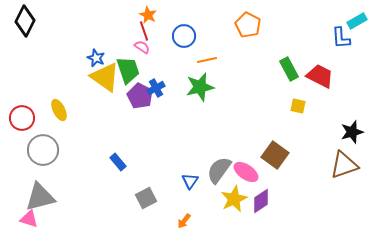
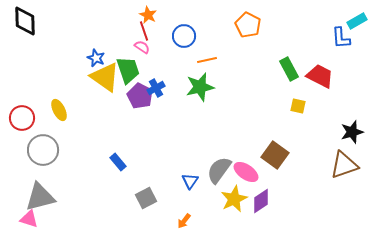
black diamond: rotated 28 degrees counterclockwise
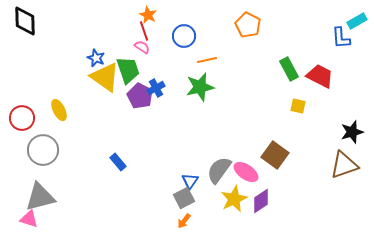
gray square: moved 38 px right
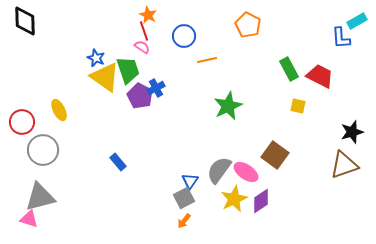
green star: moved 28 px right, 19 px down; rotated 12 degrees counterclockwise
red circle: moved 4 px down
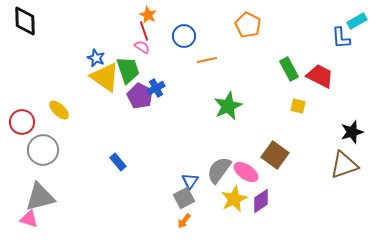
yellow ellipse: rotated 20 degrees counterclockwise
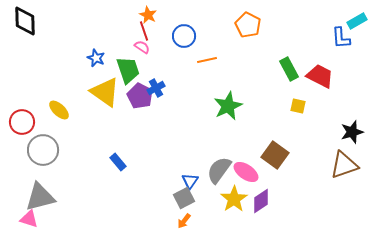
yellow triangle: moved 15 px down
yellow star: rotated 8 degrees counterclockwise
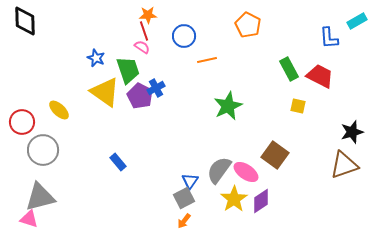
orange star: rotated 30 degrees counterclockwise
blue L-shape: moved 12 px left
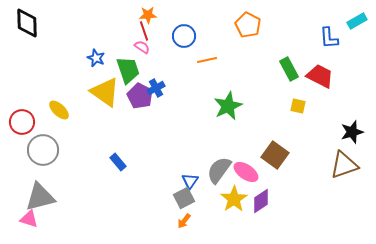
black diamond: moved 2 px right, 2 px down
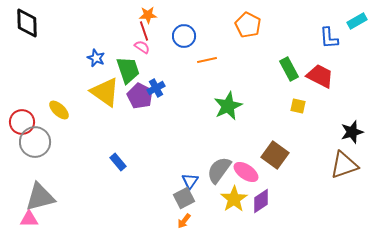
gray circle: moved 8 px left, 8 px up
pink triangle: rotated 18 degrees counterclockwise
